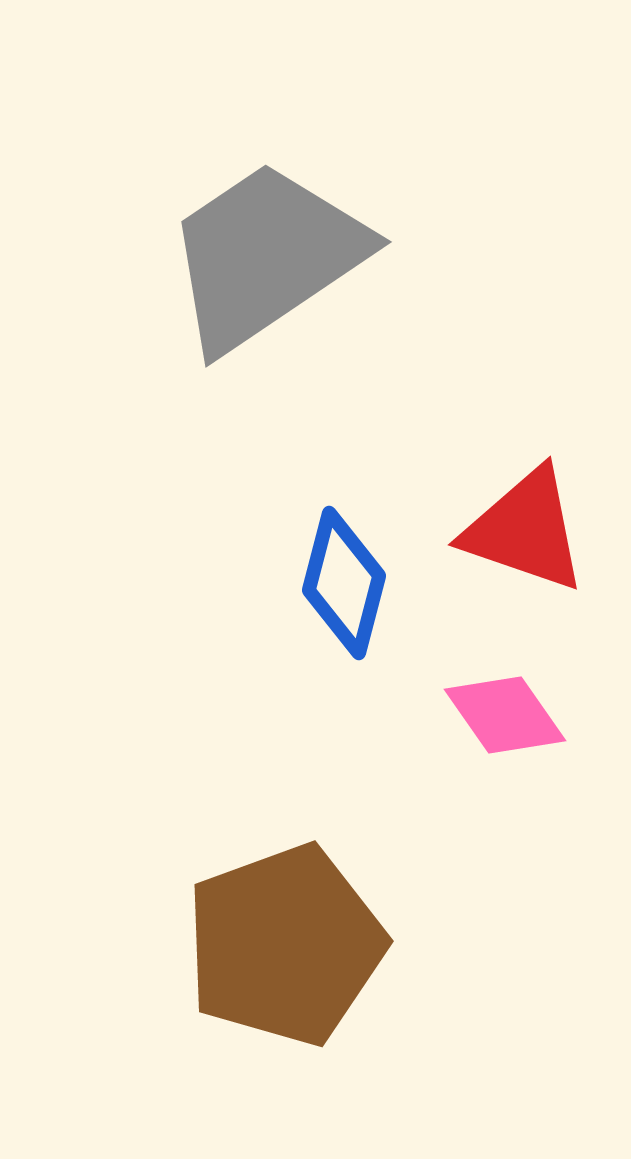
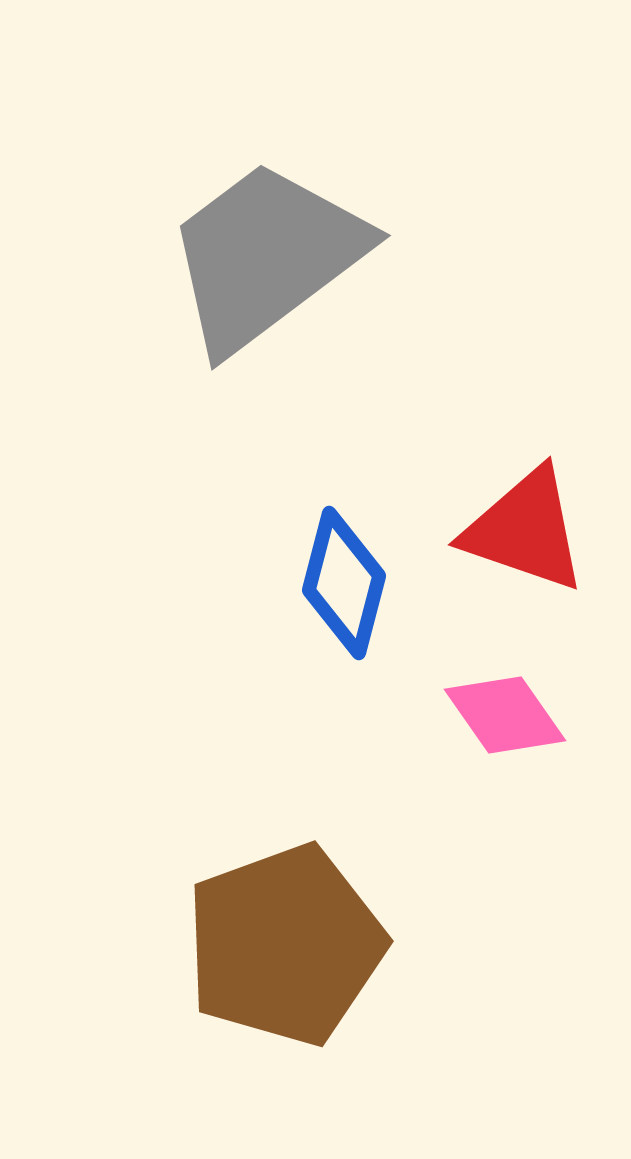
gray trapezoid: rotated 3 degrees counterclockwise
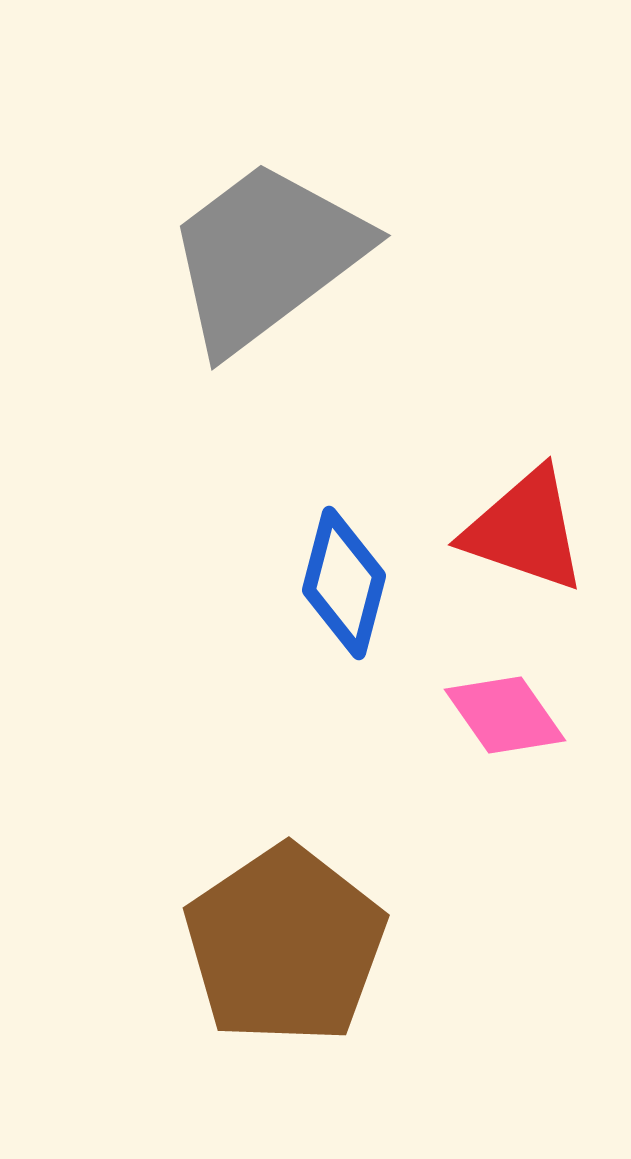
brown pentagon: rotated 14 degrees counterclockwise
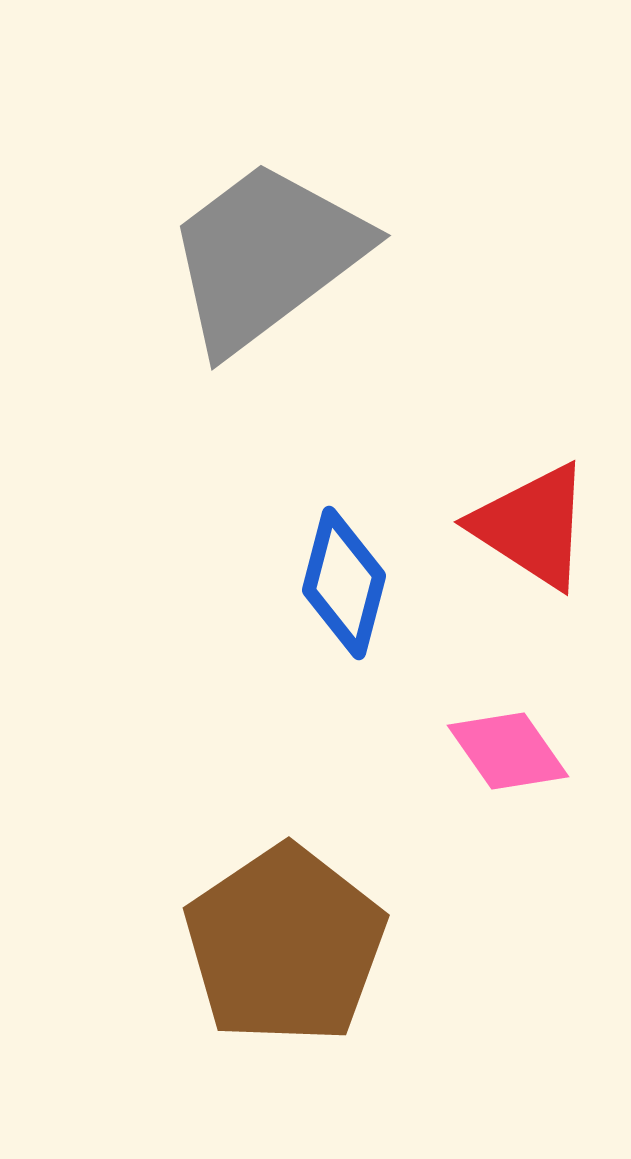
red triangle: moved 7 px right, 4 px up; rotated 14 degrees clockwise
pink diamond: moved 3 px right, 36 px down
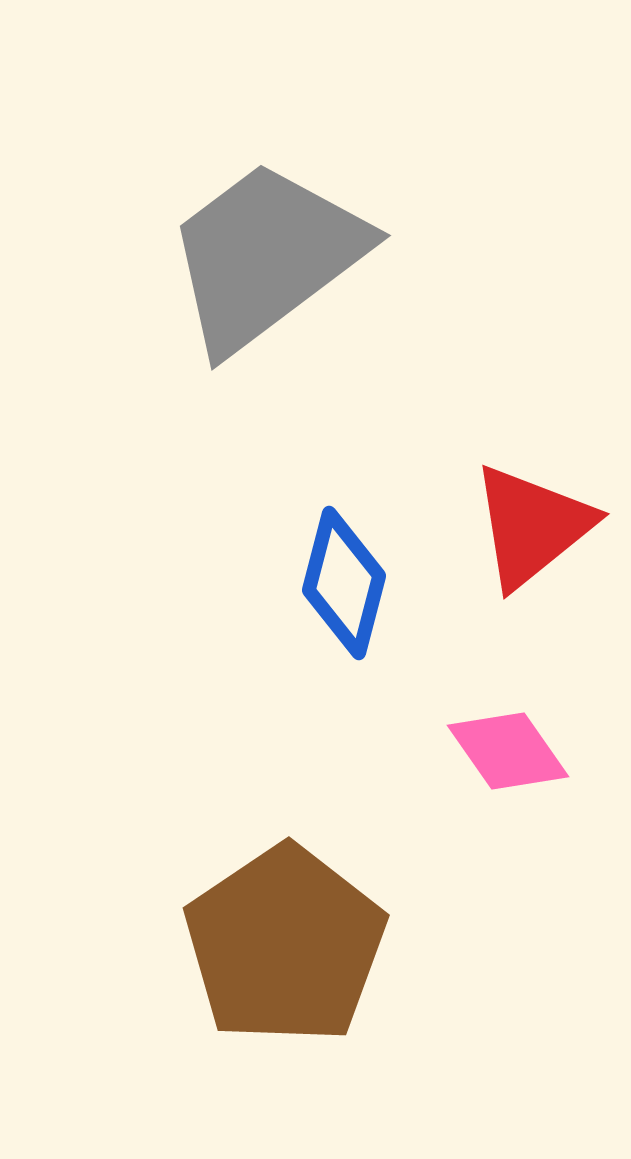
red triangle: rotated 48 degrees clockwise
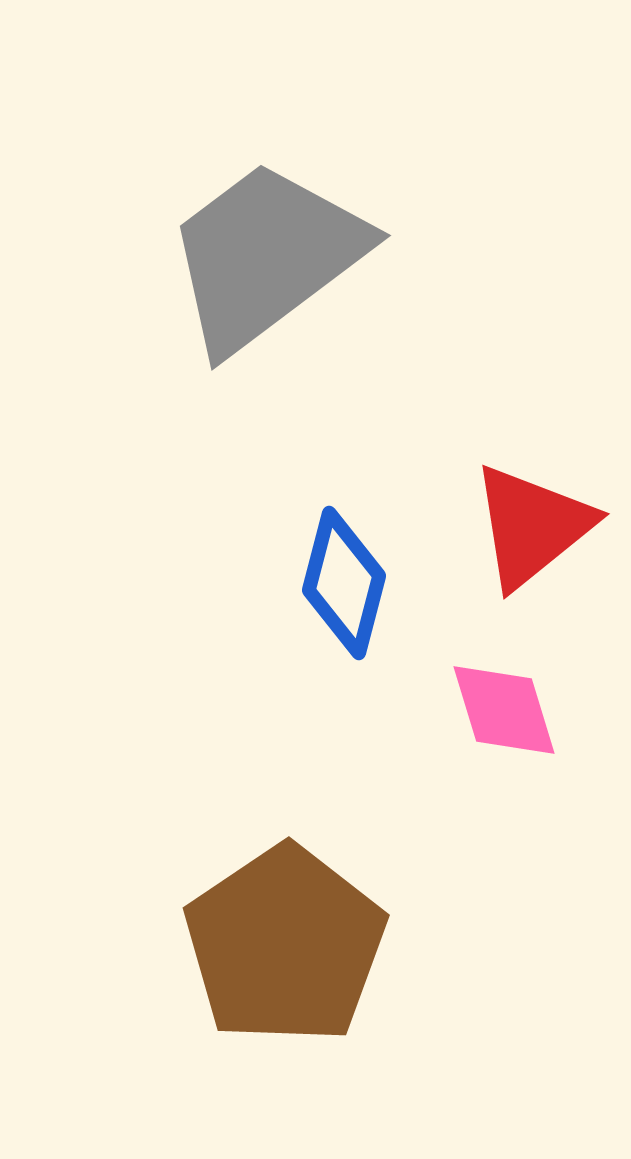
pink diamond: moved 4 px left, 41 px up; rotated 18 degrees clockwise
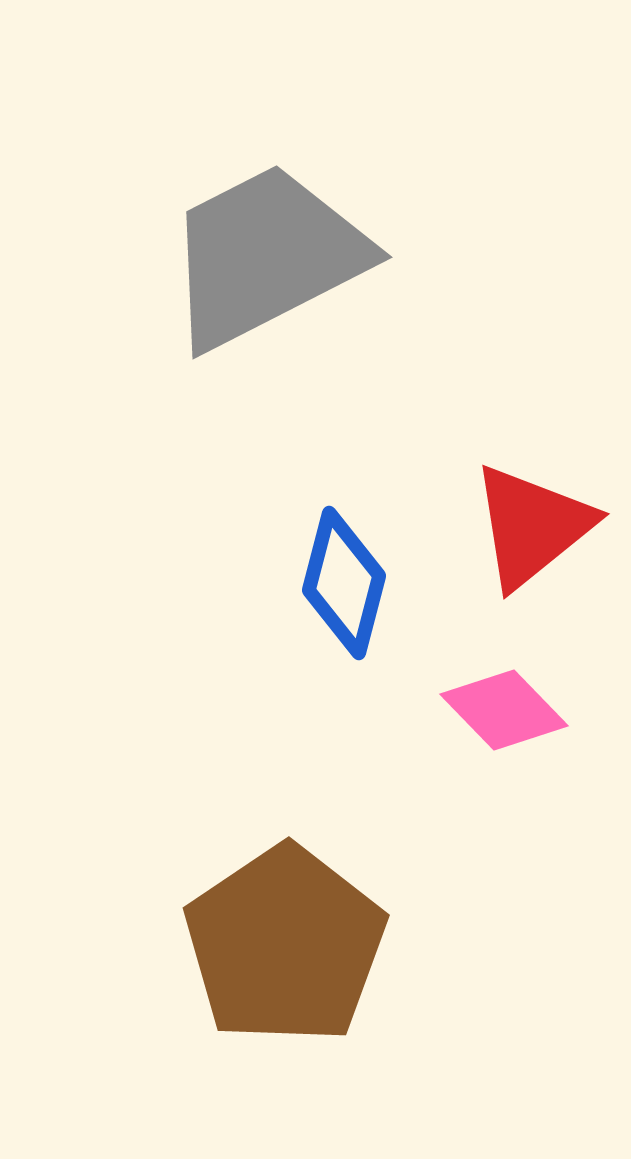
gray trapezoid: rotated 10 degrees clockwise
pink diamond: rotated 27 degrees counterclockwise
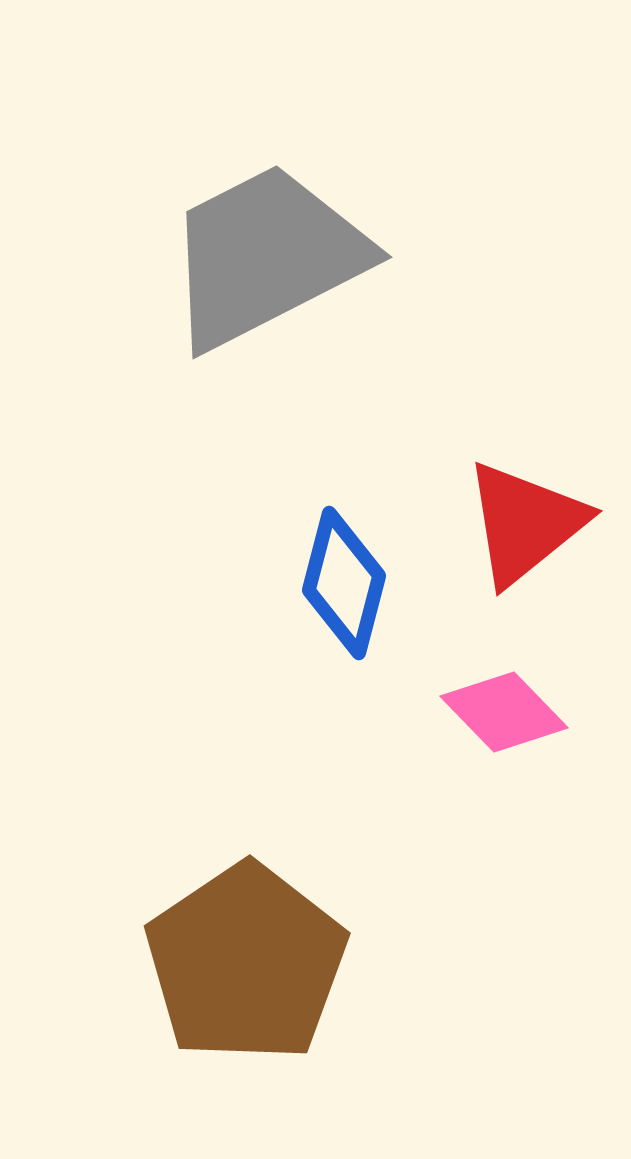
red triangle: moved 7 px left, 3 px up
pink diamond: moved 2 px down
brown pentagon: moved 39 px left, 18 px down
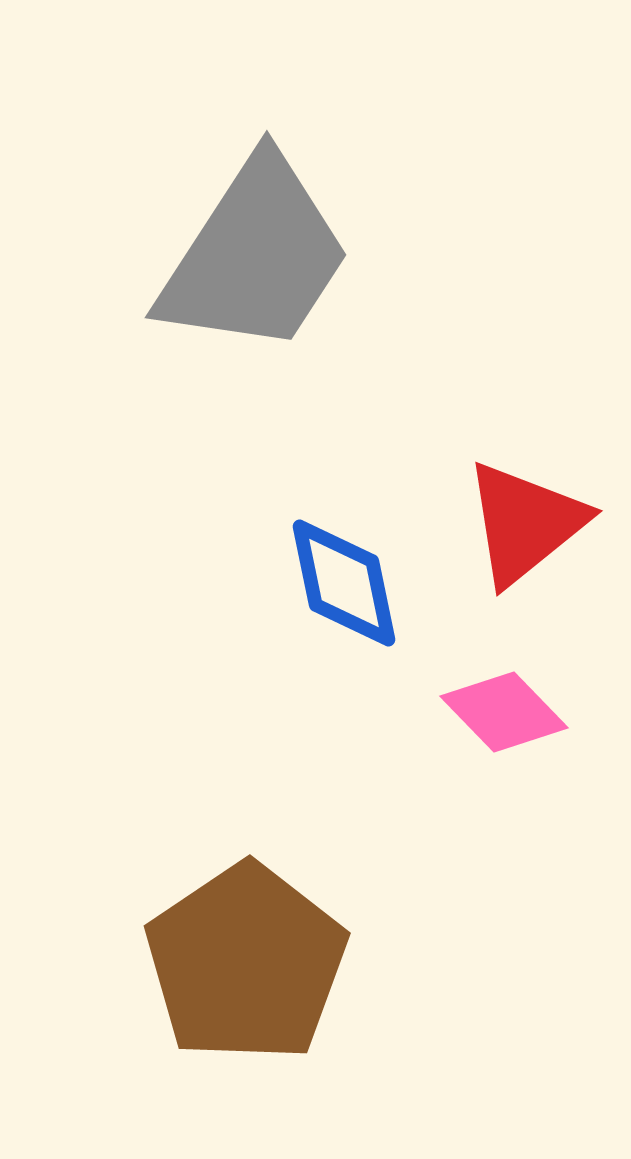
gray trapezoid: moved 11 px left; rotated 150 degrees clockwise
blue diamond: rotated 26 degrees counterclockwise
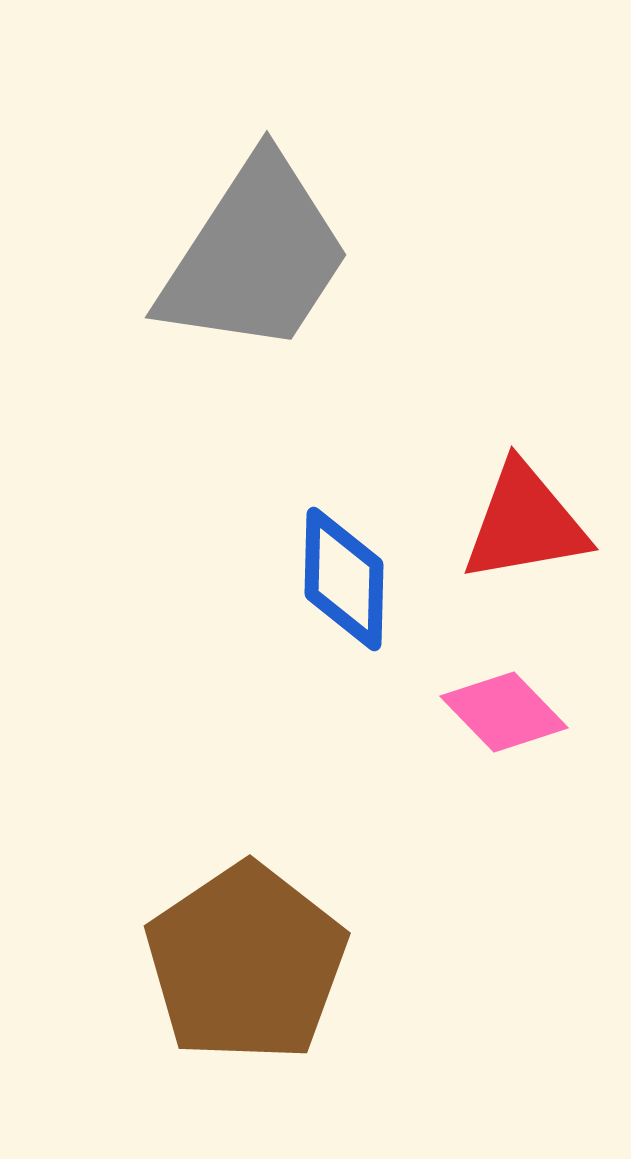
red triangle: rotated 29 degrees clockwise
blue diamond: moved 4 px up; rotated 13 degrees clockwise
